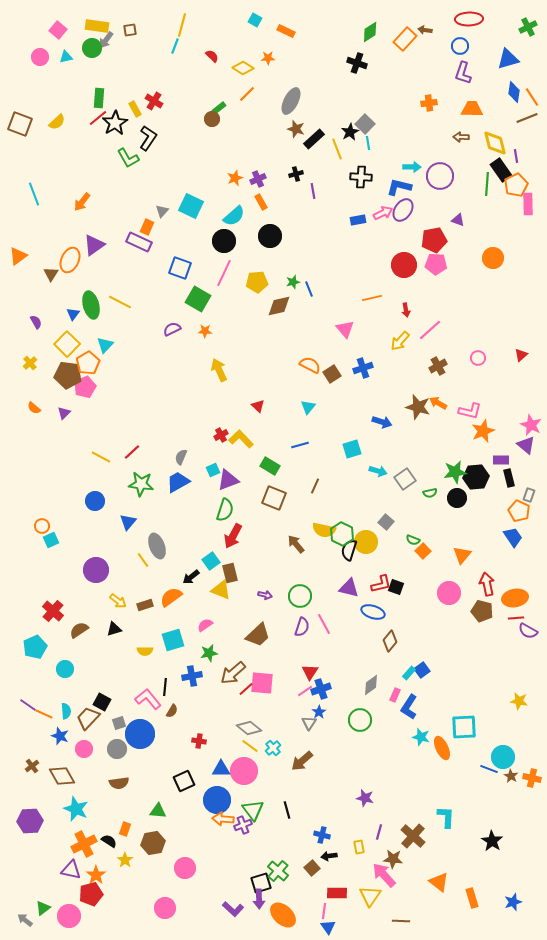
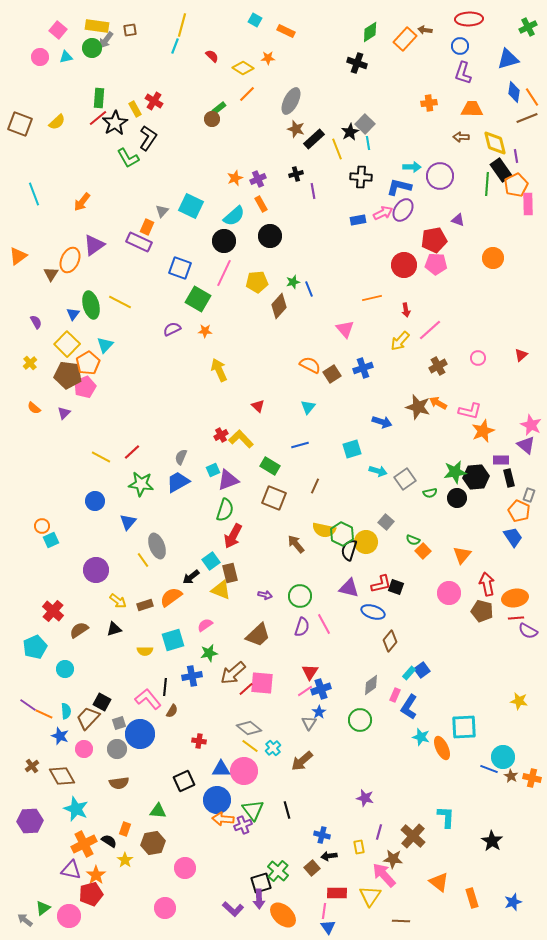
orange rectangle at (261, 202): moved 2 px down
brown diamond at (279, 306): rotated 35 degrees counterclockwise
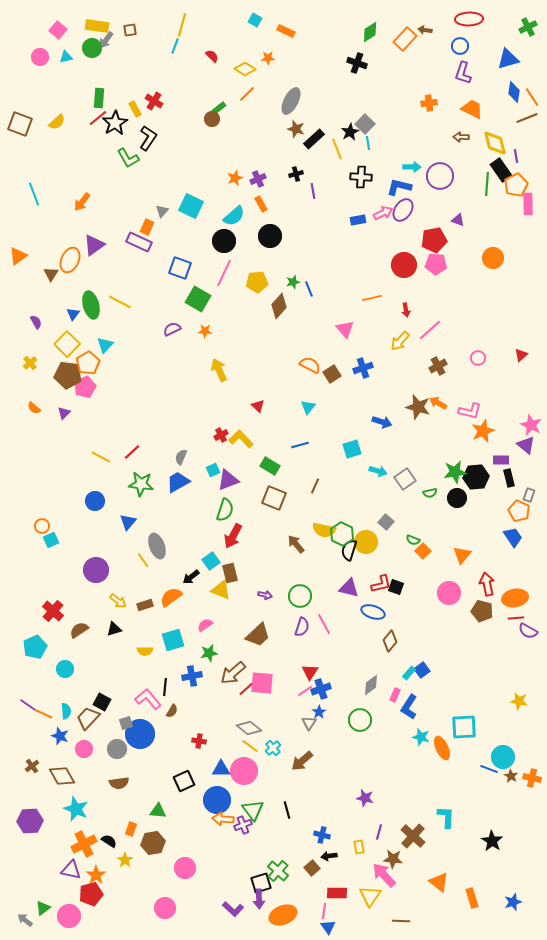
yellow diamond at (243, 68): moved 2 px right, 1 px down
orange trapezoid at (472, 109): rotated 25 degrees clockwise
gray square at (119, 723): moved 7 px right
orange rectangle at (125, 829): moved 6 px right
orange ellipse at (283, 915): rotated 64 degrees counterclockwise
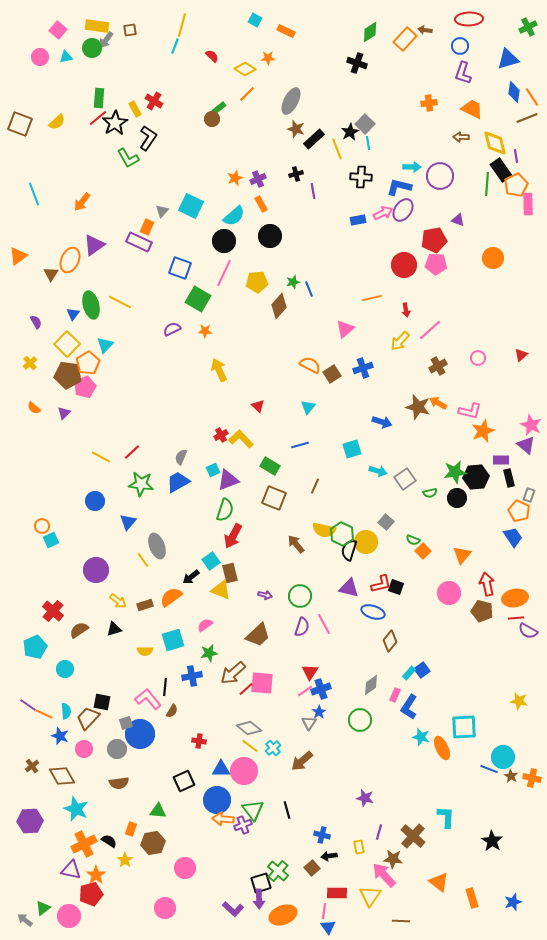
pink triangle at (345, 329): rotated 30 degrees clockwise
black square at (102, 702): rotated 18 degrees counterclockwise
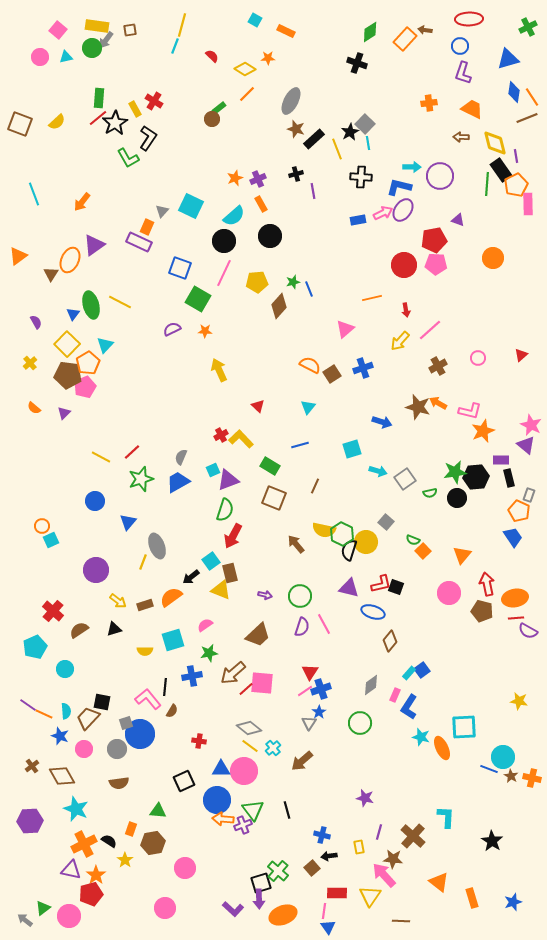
green star at (141, 484): moved 5 px up; rotated 25 degrees counterclockwise
yellow line at (143, 560): moved 2 px down; rotated 56 degrees clockwise
green circle at (360, 720): moved 3 px down
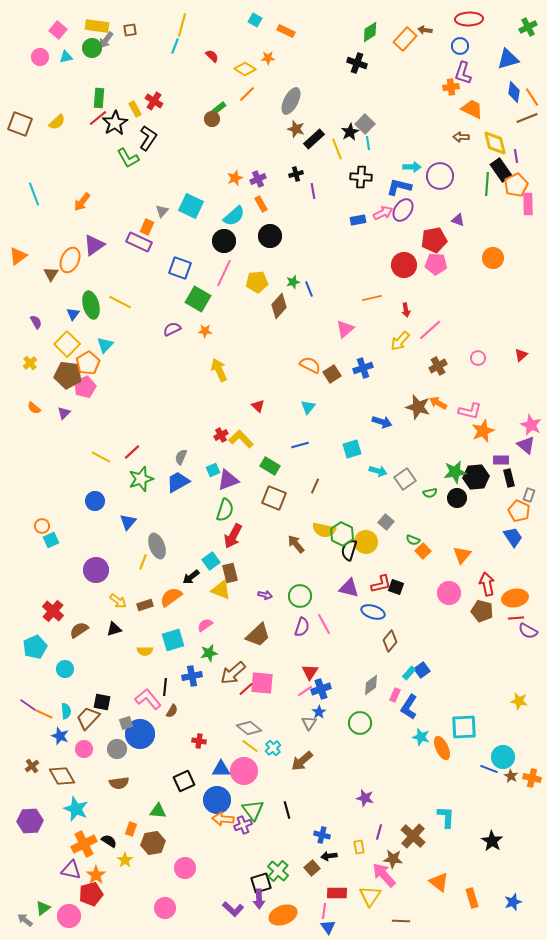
orange cross at (429, 103): moved 22 px right, 16 px up
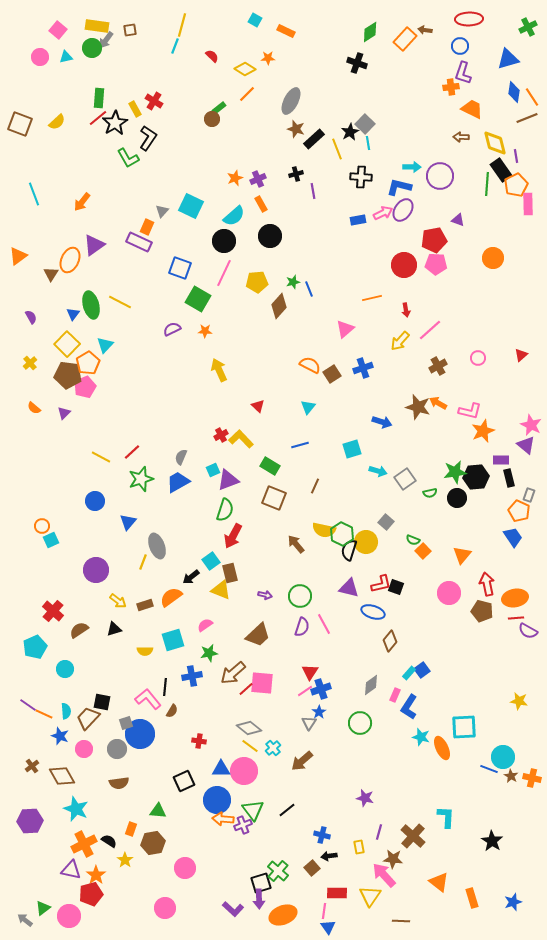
purple semicircle at (36, 322): moved 5 px left, 5 px up
black line at (287, 810): rotated 66 degrees clockwise
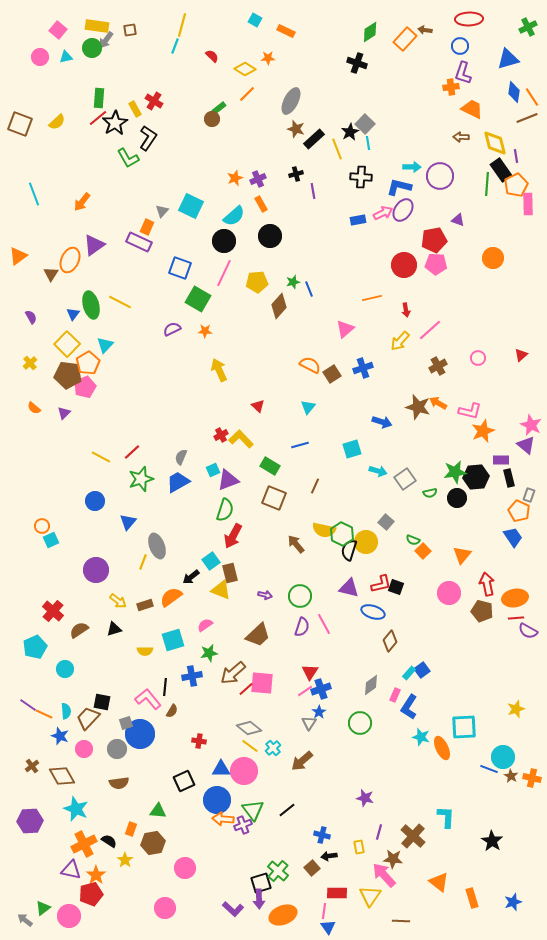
yellow star at (519, 701): moved 3 px left, 8 px down; rotated 30 degrees counterclockwise
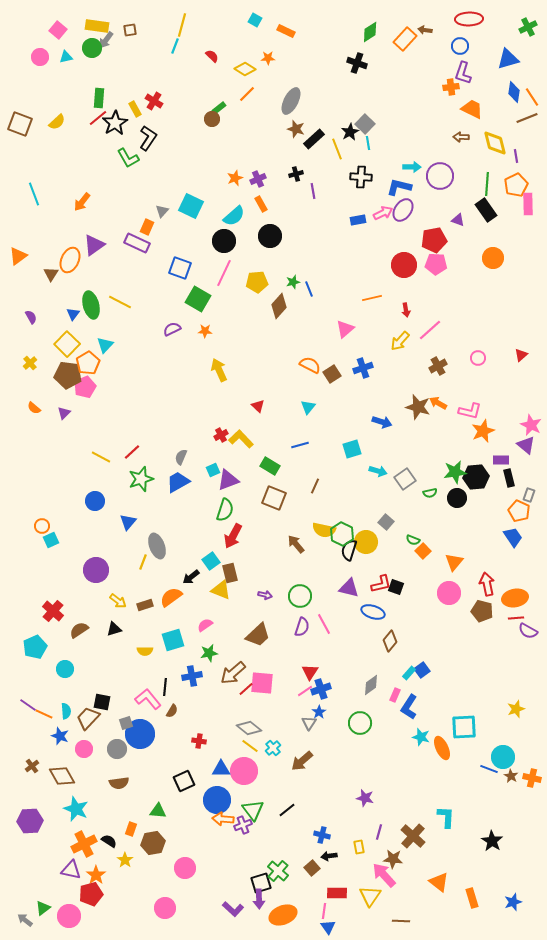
black rectangle at (501, 170): moved 15 px left, 40 px down
purple rectangle at (139, 242): moved 2 px left, 1 px down
orange triangle at (462, 555): moved 8 px left, 7 px down
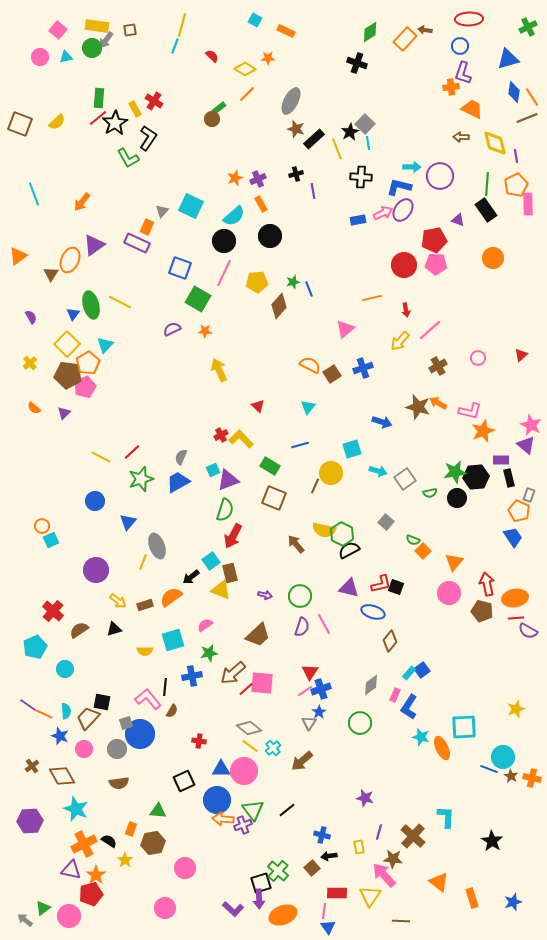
yellow circle at (366, 542): moved 35 px left, 69 px up
black semicircle at (349, 550): rotated 45 degrees clockwise
